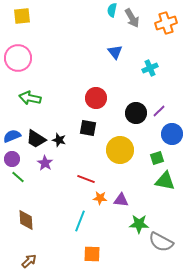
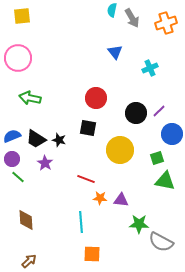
cyan line: moved 1 px right, 1 px down; rotated 25 degrees counterclockwise
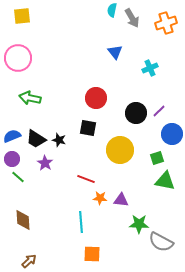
brown diamond: moved 3 px left
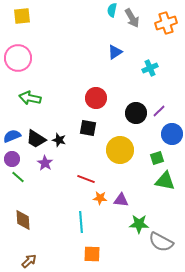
blue triangle: rotated 35 degrees clockwise
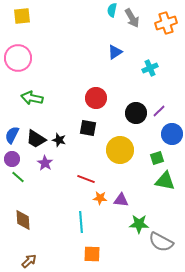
green arrow: moved 2 px right
blue semicircle: moved 1 px up; rotated 42 degrees counterclockwise
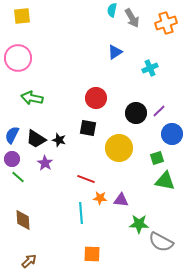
yellow circle: moved 1 px left, 2 px up
cyan line: moved 9 px up
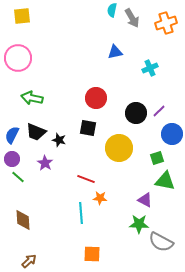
blue triangle: rotated 21 degrees clockwise
black trapezoid: moved 7 px up; rotated 10 degrees counterclockwise
purple triangle: moved 24 px right; rotated 21 degrees clockwise
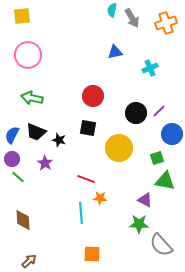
pink circle: moved 10 px right, 3 px up
red circle: moved 3 px left, 2 px up
gray semicircle: moved 3 px down; rotated 20 degrees clockwise
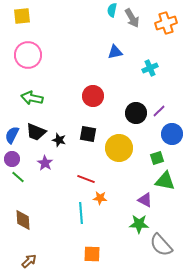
black square: moved 6 px down
